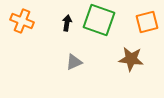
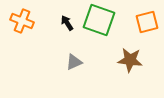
black arrow: rotated 42 degrees counterclockwise
brown star: moved 1 px left, 1 px down
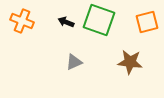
black arrow: moved 1 px left, 1 px up; rotated 35 degrees counterclockwise
brown star: moved 2 px down
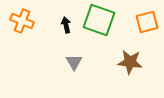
black arrow: moved 3 px down; rotated 56 degrees clockwise
gray triangle: rotated 36 degrees counterclockwise
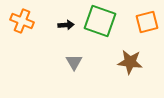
green square: moved 1 px right, 1 px down
black arrow: rotated 98 degrees clockwise
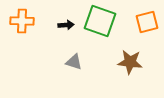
orange cross: rotated 20 degrees counterclockwise
gray triangle: rotated 42 degrees counterclockwise
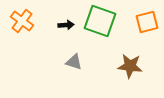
orange cross: rotated 35 degrees clockwise
brown star: moved 4 px down
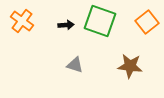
orange square: rotated 25 degrees counterclockwise
gray triangle: moved 1 px right, 3 px down
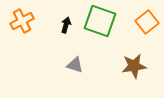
orange cross: rotated 25 degrees clockwise
black arrow: rotated 70 degrees counterclockwise
brown star: moved 4 px right; rotated 15 degrees counterclockwise
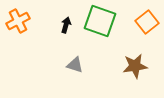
orange cross: moved 4 px left
brown star: moved 1 px right
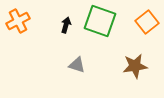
gray triangle: moved 2 px right
